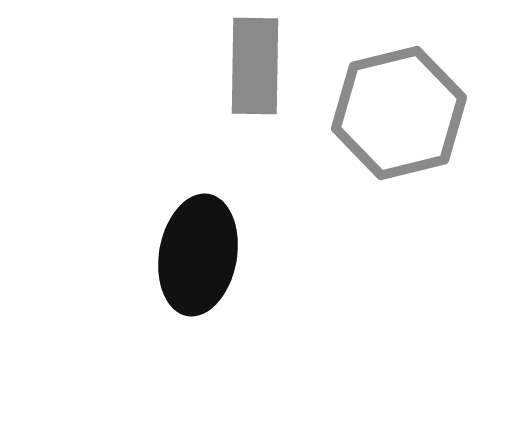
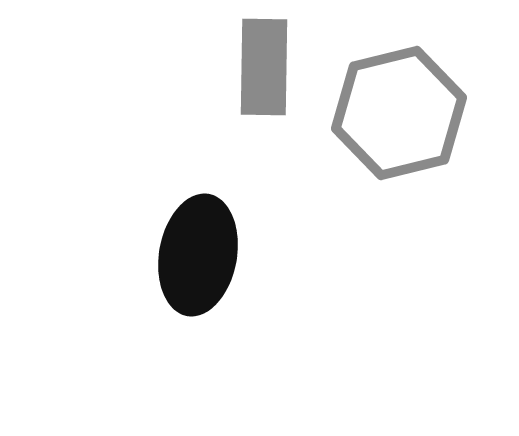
gray rectangle: moved 9 px right, 1 px down
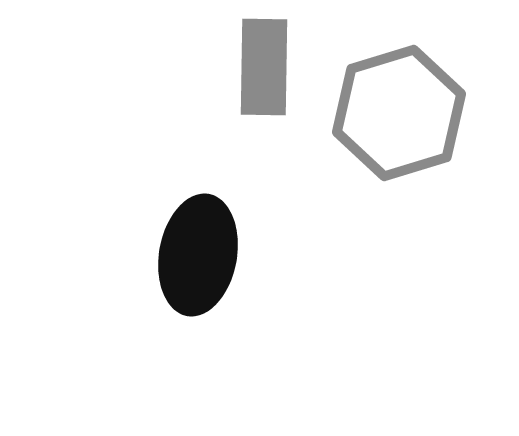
gray hexagon: rotated 3 degrees counterclockwise
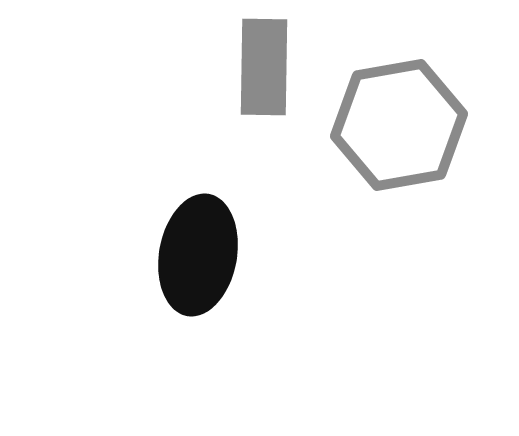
gray hexagon: moved 12 px down; rotated 7 degrees clockwise
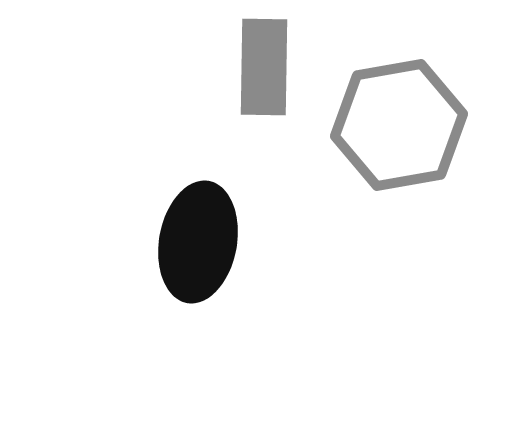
black ellipse: moved 13 px up
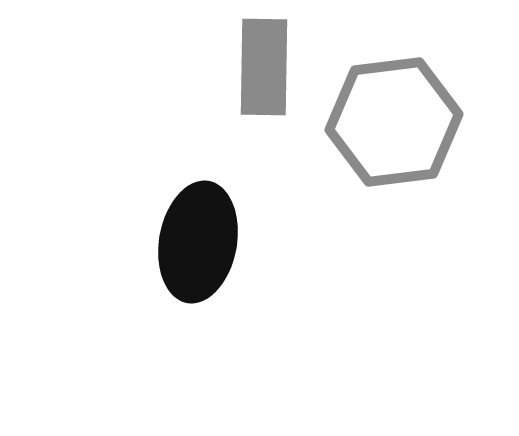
gray hexagon: moved 5 px left, 3 px up; rotated 3 degrees clockwise
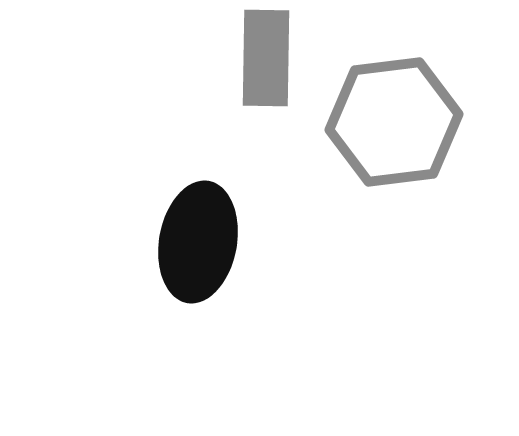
gray rectangle: moved 2 px right, 9 px up
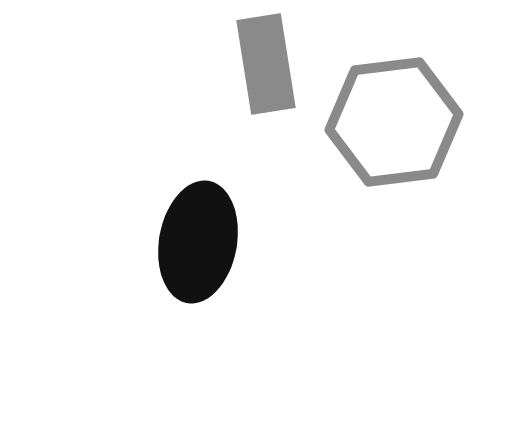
gray rectangle: moved 6 px down; rotated 10 degrees counterclockwise
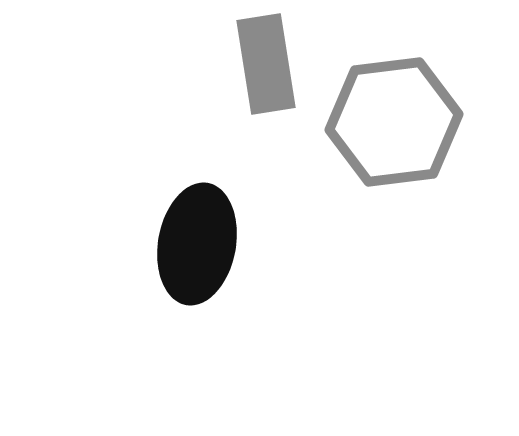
black ellipse: moved 1 px left, 2 px down
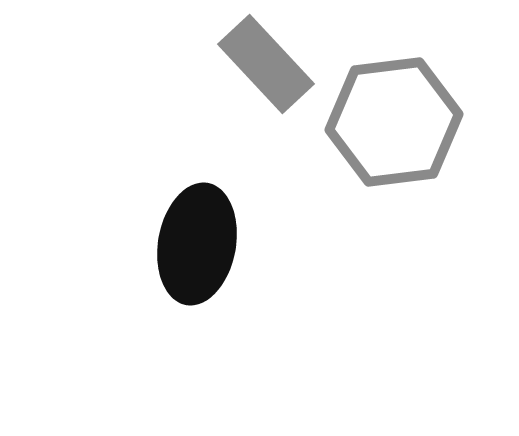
gray rectangle: rotated 34 degrees counterclockwise
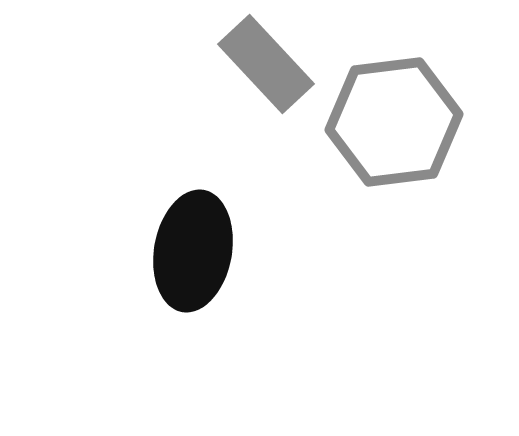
black ellipse: moved 4 px left, 7 px down
